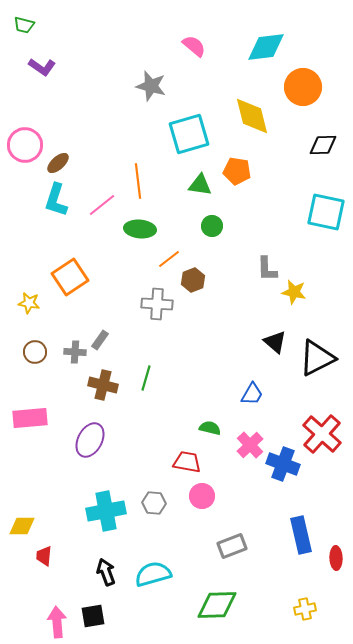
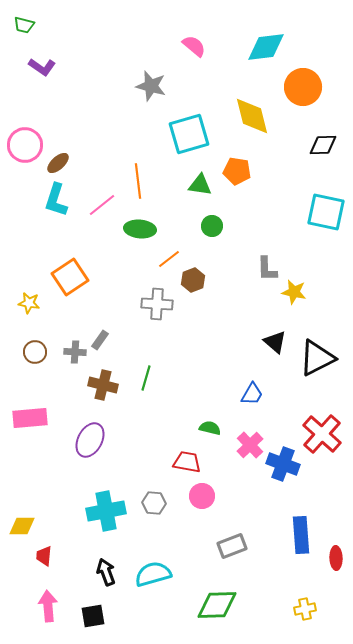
blue rectangle at (301, 535): rotated 9 degrees clockwise
pink arrow at (57, 622): moved 9 px left, 16 px up
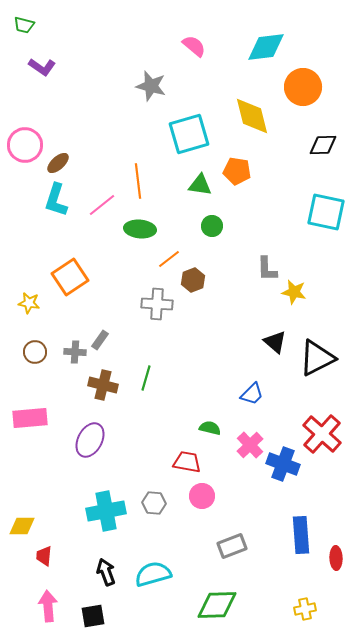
blue trapezoid at (252, 394): rotated 15 degrees clockwise
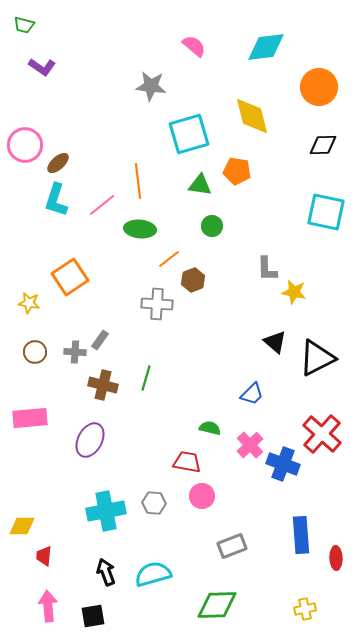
gray star at (151, 86): rotated 8 degrees counterclockwise
orange circle at (303, 87): moved 16 px right
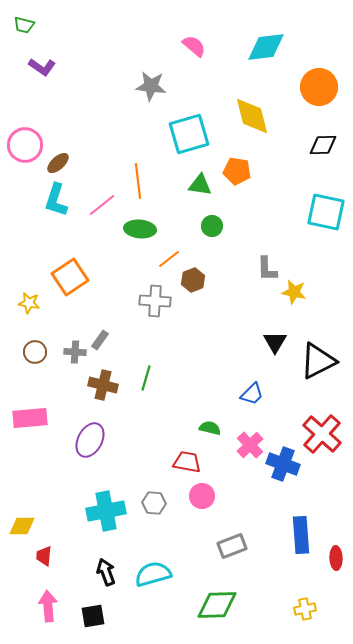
gray cross at (157, 304): moved 2 px left, 3 px up
black triangle at (275, 342): rotated 20 degrees clockwise
black triangle at (317, 358): moved 1 px right, 3 px down
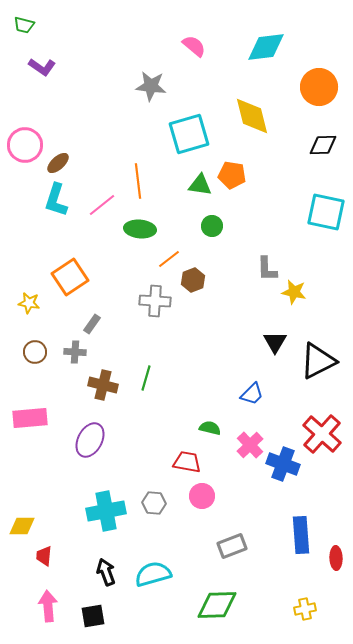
orange pentagon at (237, 171): moved 5 px left, 4 px down
gray rectangle at (100, 340): moved 8 px left, 16 px up
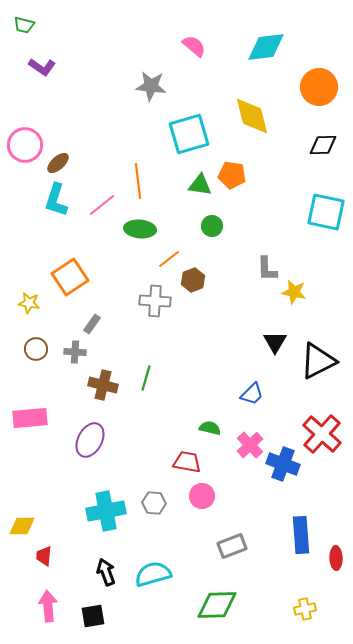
brown circle at (35, 352): moved 1 px right, 3 px up
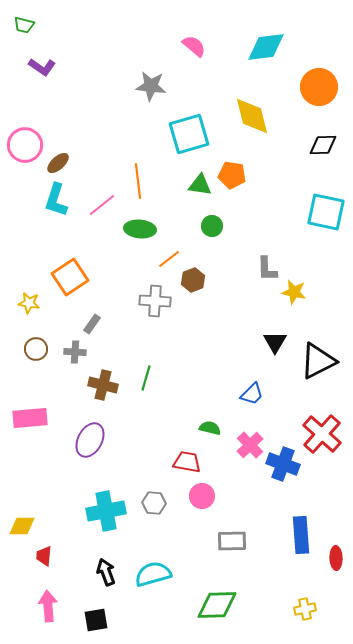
gray rectangle at (232, 546): moved 5 px up; rotated 20 degrees clockwise
black square at (93, 616): moved 3 px right, 4 px down
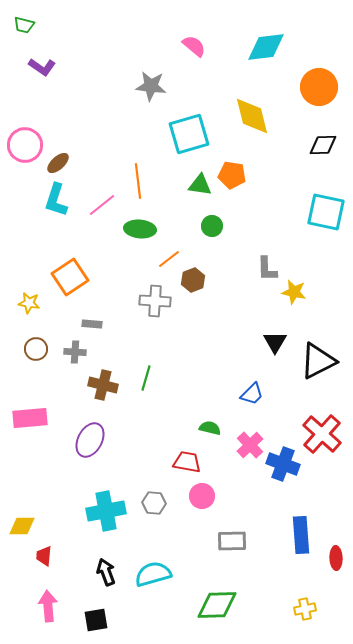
gray rectangle at (92, 324): rotated 60 degrees clockwise
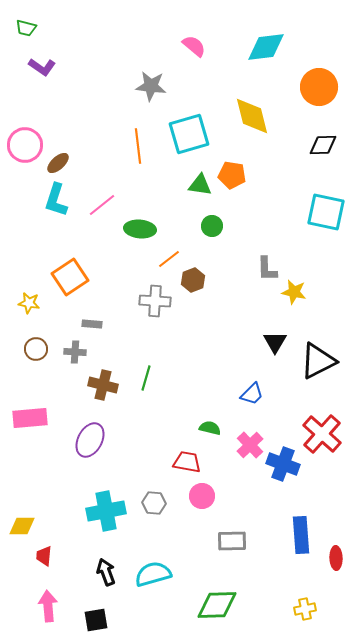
green trapezoid at (24, 25): moved 2 px right, 3 px down
orange line at (138, 181): moved 35 px up
